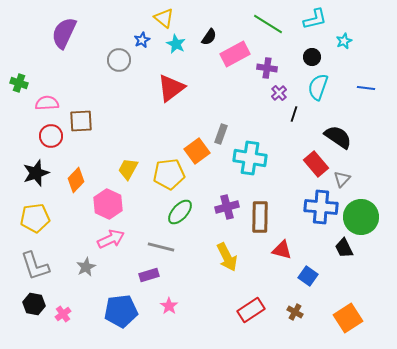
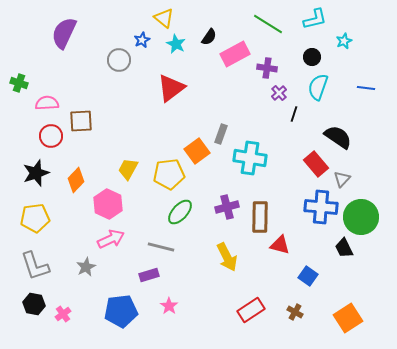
red triangle at (282, 250): moved 2 px left, 5 px up
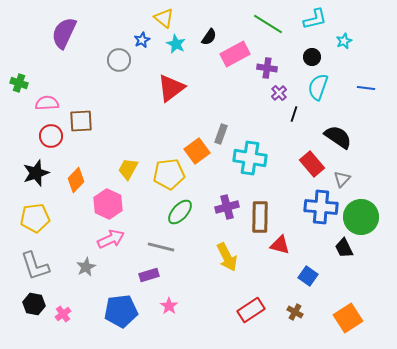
red rectangle at (316, 164): moved 4 px left
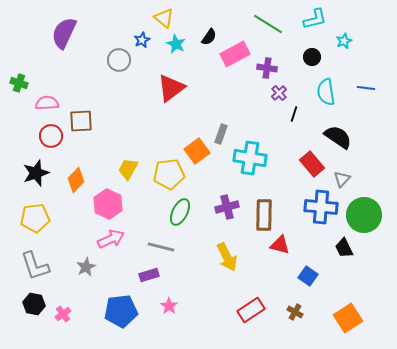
cyan semicircle at (318, 87): moved 8 px right, 5 px down; rotated 28 degrees counterclockwise
green ellipse at (180, 212): rotated 16 degrees counterclockwise
brown rectangle at (260, 217): moved 4 px right, 2 px up
green circle at (361, 217): moved 3 px right, 2 px up
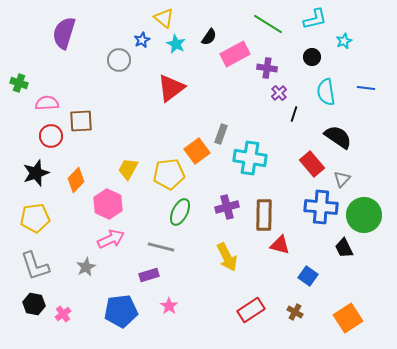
purple semicircle at (64, 33): rotated 8 degrees counterclockwise
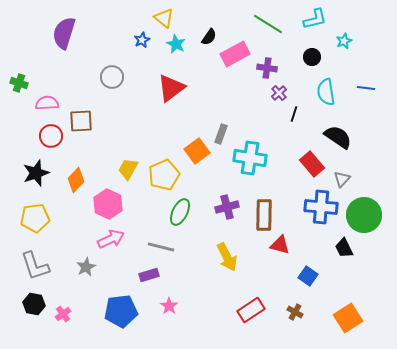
gray circle at (119, 60): moved 7 px left, 17 px down
yellow pentagon at (169, 174): moved 5 px left, 1 px down; rotated 16 degrees counterclockwise
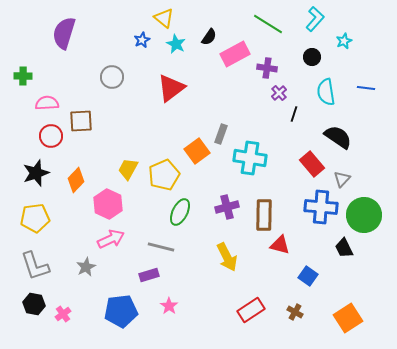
cyan L-shape at (315, 19): rotated 35 degrees counterclockwise
green cross at (19, 83): moved 4 px right, 7 px up; rotated 18 degrees counterclockwise
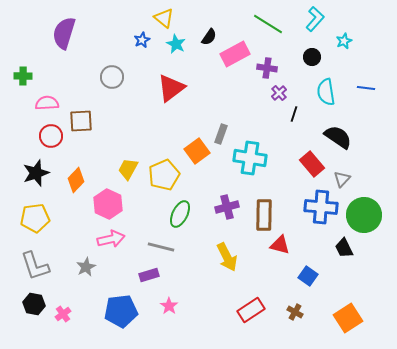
green ellipse at (180, 212): moved 2 px down
pink arrow at (111, 239): rotated 12 degrees clockwise
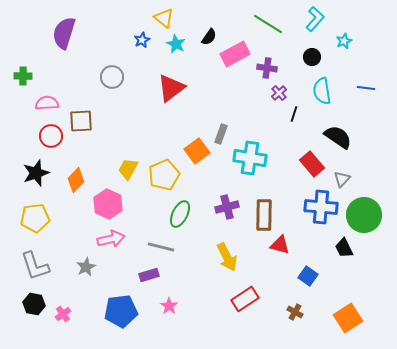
cyan semicircle at (326, 92): moved 4 px left, 1 px up
red rectangle at (251, 310): moved 6 px left, 11 px up
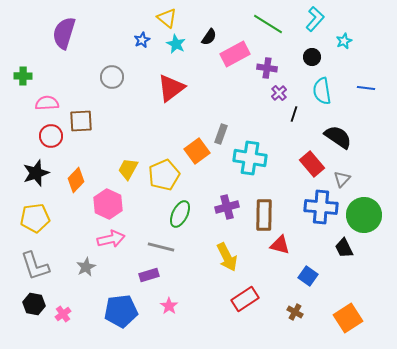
yellow triangle at (164, 18): moved 3 px right
